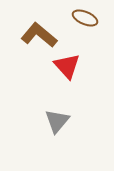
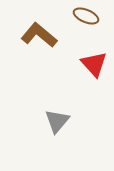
brown ellipse: moved 1 px right, 2 px up
red triangle: moved 27 px right, 2 px up
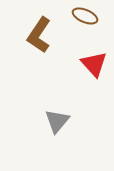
brown ellipse: moved 1 px left
brown L-shape: rotated 96 degrees counterclockwise
